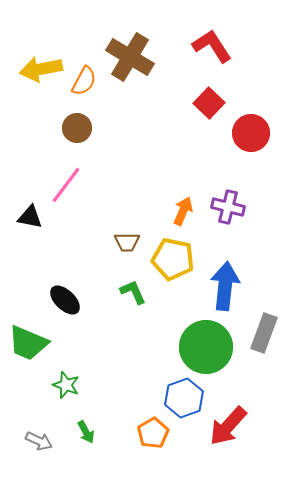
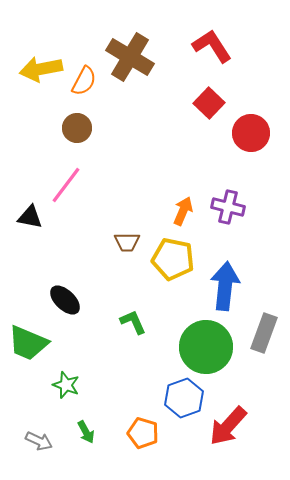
green L-shape: moved 30 px down
orange pentagon: moved 10 px left; rotated 24 degrees counterclockwise
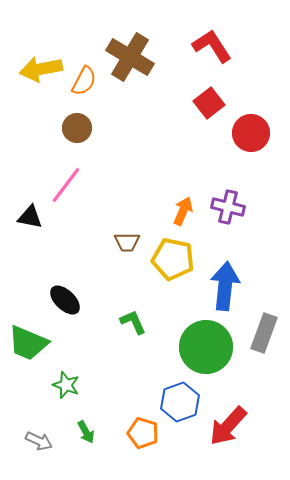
red square: rotated 8 degrees clockwise
blue hexagon: moved 4 px left, 4 px down
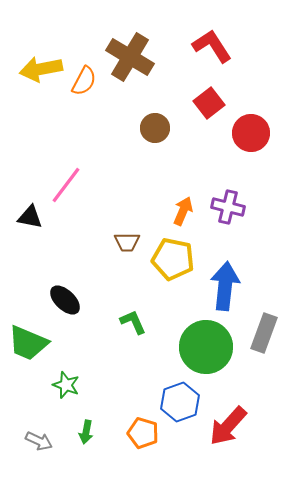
brown circle: moved 78 px right
green arrow: rotated 40 degrees clockwise
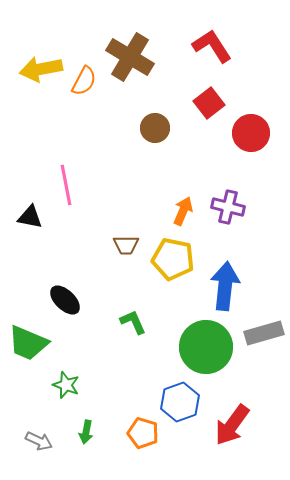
pink line: rotated 48 degrees counterclockwise
brown trapezoid: moved 1 px left, 3 px down
gray rectangle: rotated 54 degrees clockwise
red arrow: moved 4 px right, 1 px up; rotated 6 degrees counterclockwise
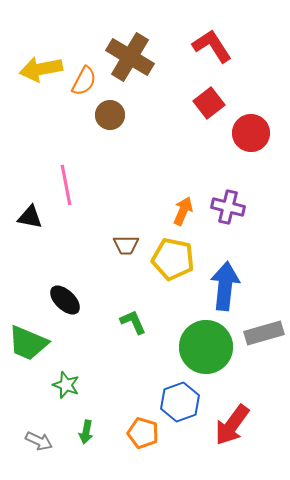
brown circle: moved 45 px left, 13 px up
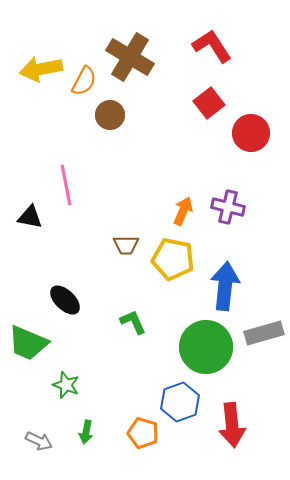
red arrow: rotated 42 degrees counterclockwise
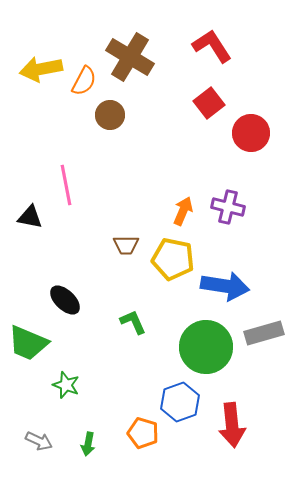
blue arrow: rotated 93 degrees clockwise
green arrow: moved 2 px right, 12 px down
